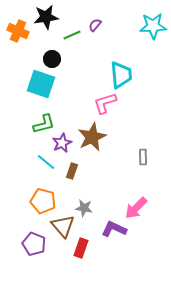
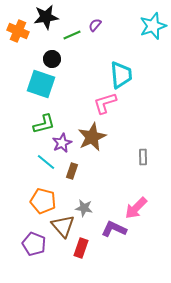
cyan star: rotated 16 degrees counterclockwise
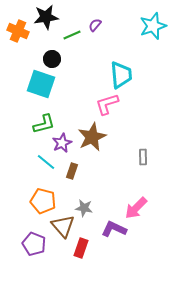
pink L-shape: moved 2 px right, 1 px down
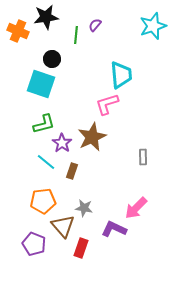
green line: moved 4 px right; rotated 60 degrees counterclockwise
purple star: rotated 12 degrees counterclockwise
orange pentagon: rotated 20 degrees counterclockwise
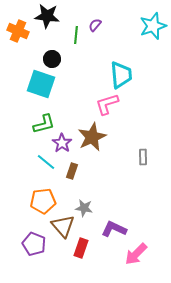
black star: moved 1 px right, 1 px up; rotated 15 degrees clockwise
pink arrow: moved 46 px down
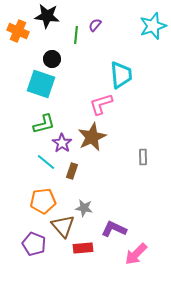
pink L-shape: moved 6 px left
red rectangle: moved 2 px right; rotated 66 degrees clockwise
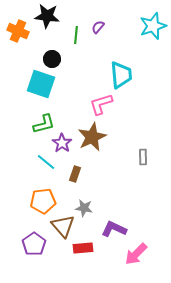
purple semicircle: moved 3 px right, 2 px down
brown rectangle: moved 3 px right, 3 px down
purple pentagon: rotated 15 degrees clockwise
